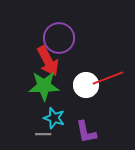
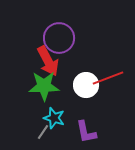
gray line: moved 2 px up; rotated 56 degrees counterclockwise
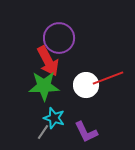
purple L-shape: rotated 15 degrees counterclockwise
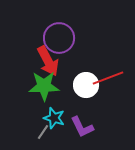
purple L-shape: moved 4 px left, 5 px up
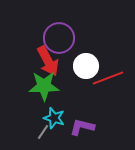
white circle: moved 19 px up
purple L-shape: rotated 130 degrees clockwise
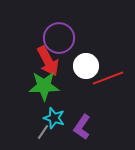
purple L-shape: rotated 70 degrees counterclockwise
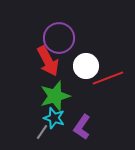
green star: moved 11 px right, 10 px down; rotated 16 degrees counterclockwise
gray line: moved 1 px left
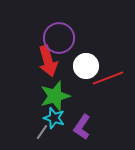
red arrow: rotated 12 degrees clockwise
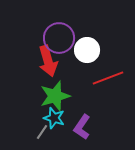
white circle: moved 1 px right, 16 px up
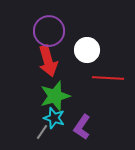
purple circle: moved 10 px left, 7 px up
red line: rotated 24 degrees clockwise
